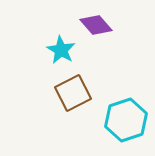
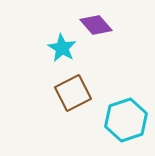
cyan star: moved 1 px right, 2 px up
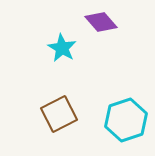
purple diamond: moved 5 px right, 3 px up
brown square: moved 14 px left, 21 px down
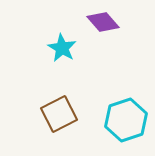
purple diamond: moved 2 px right
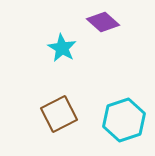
purple diamond: rotated 8 degrees counterclockwise
cyan hexagon: moved 2 px left
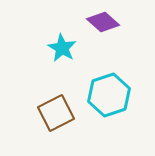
brown square: moved 3 px left, 1 px up
cyan hexagon: moved 15 px left, 25 px up
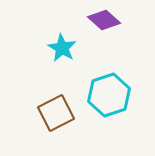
purple diamond: moved 1 px right, 2 px up
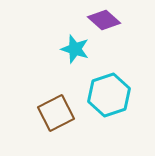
cyan star: moved 13 px right, 1 px down; rotated 12 degrees counterclockwise
